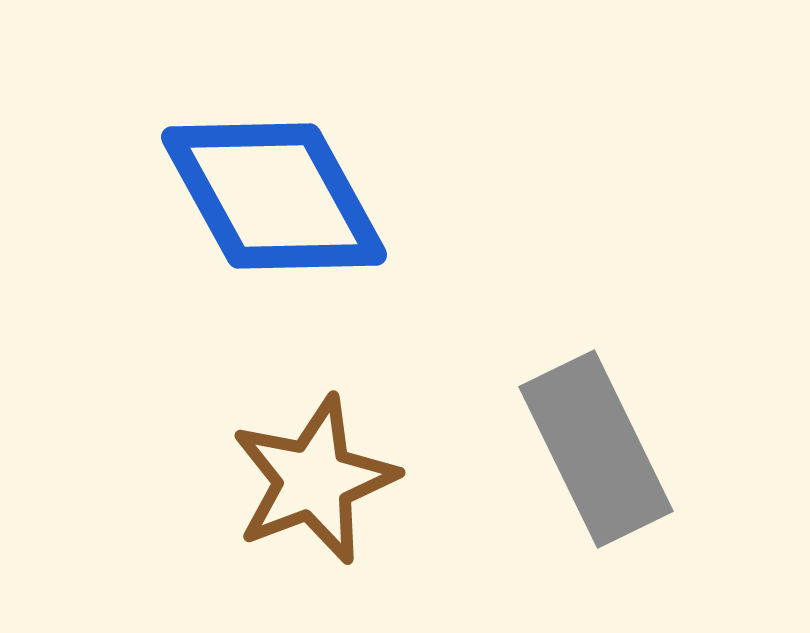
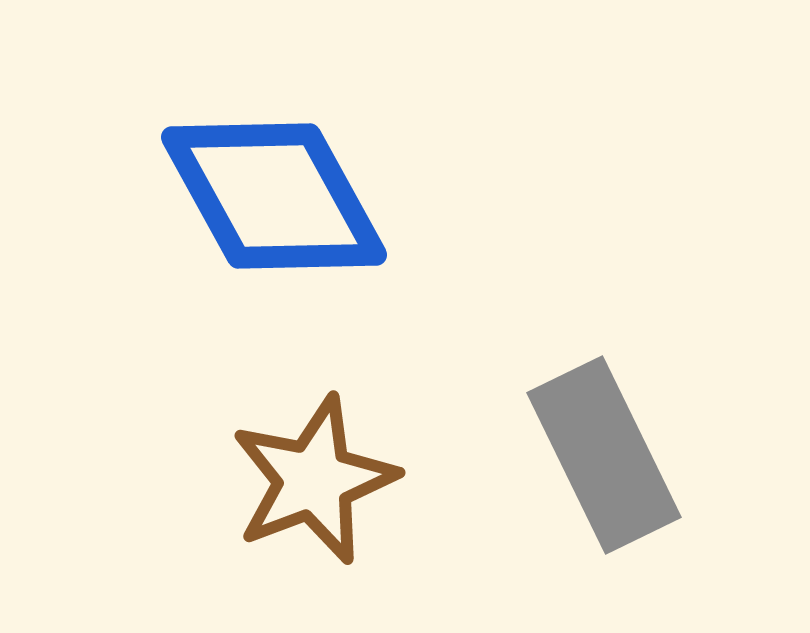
gray rectangle: moved 8 px right, 6 px down
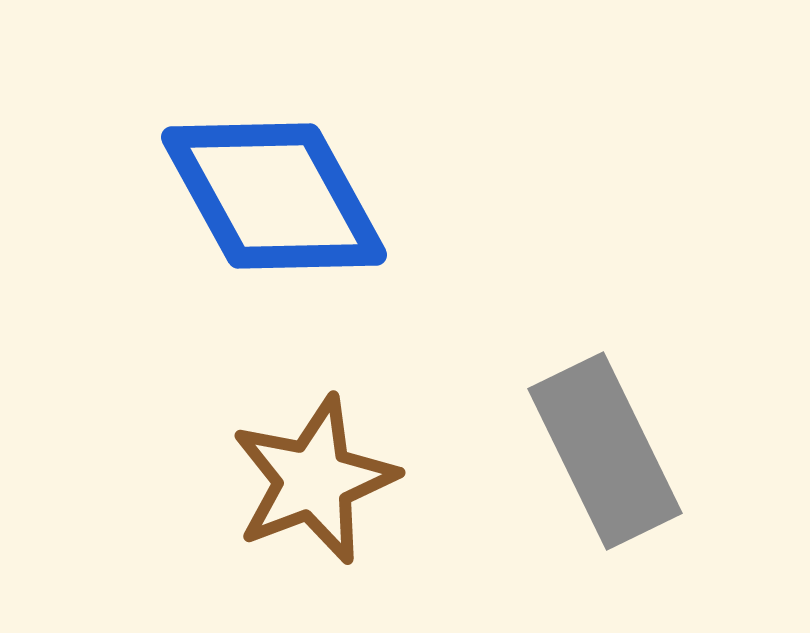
gray rectangle: moved 1 px right, 4 px up
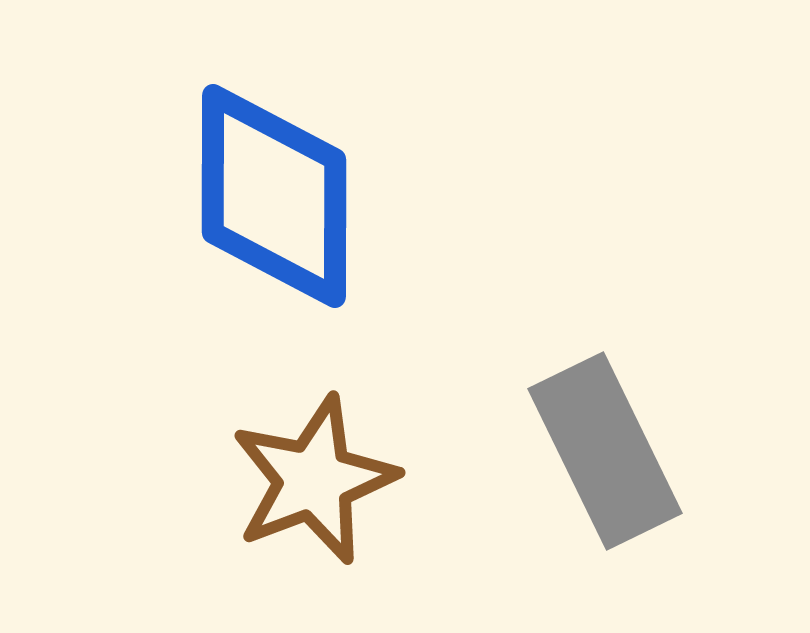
blue diamond: rotated 29 degrees clockwise
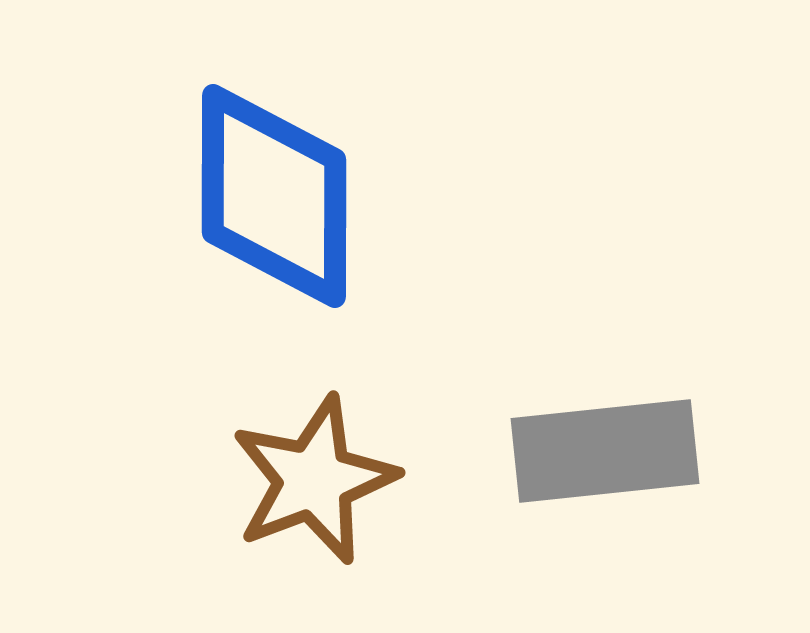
gray rectangle: rotated 70 degrees counterclockwise
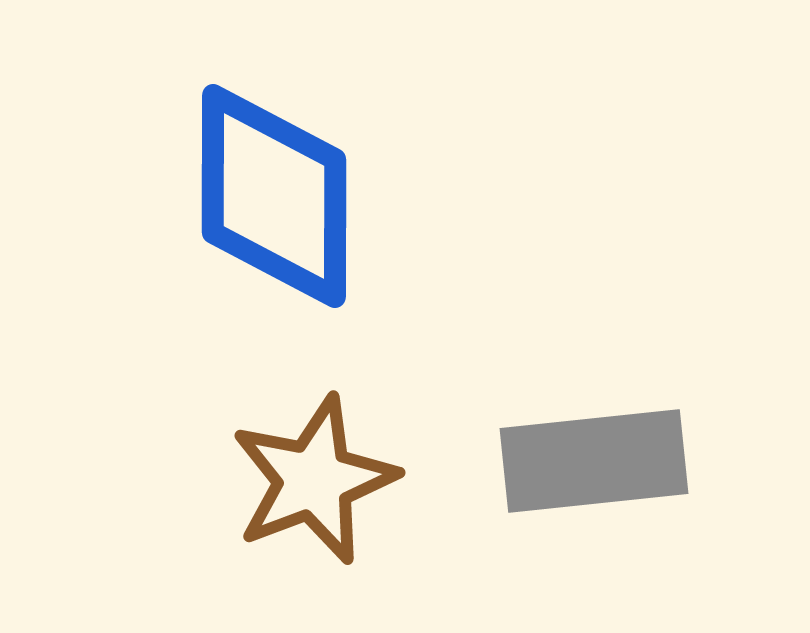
gray rectangle: moved 11 px left, 10 px down
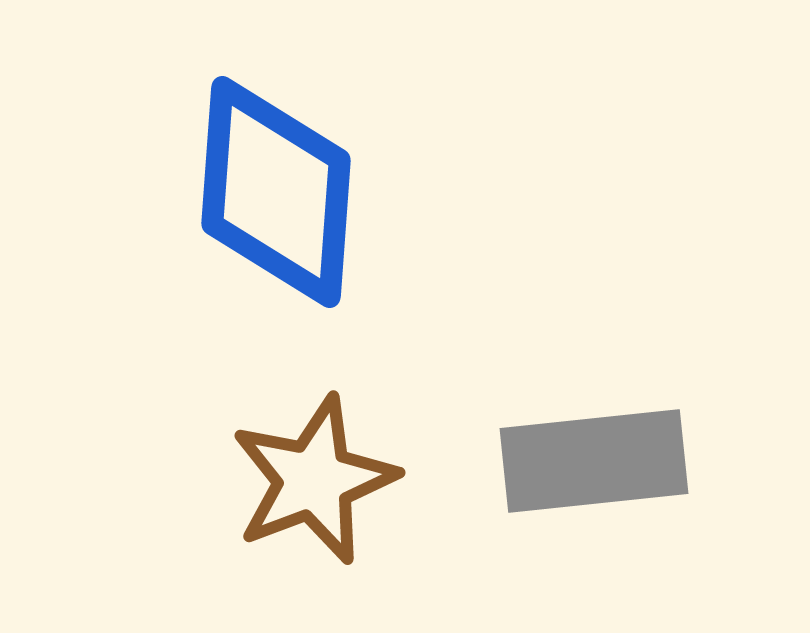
blue diamond: moved 2 px right, 4 px up; rotated 4 degrees clockwise
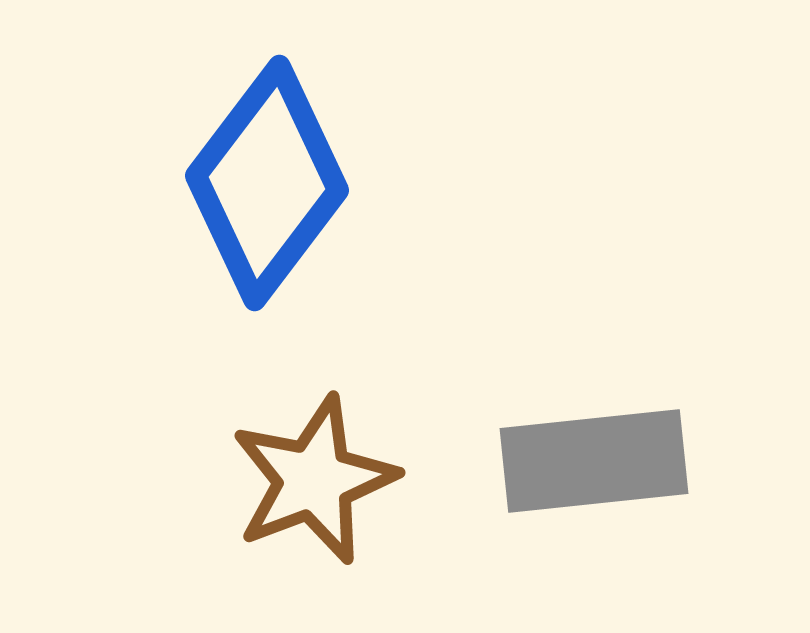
blue diamond: moved 9 px left, 9 px up; rotated 33 degrees clockwise
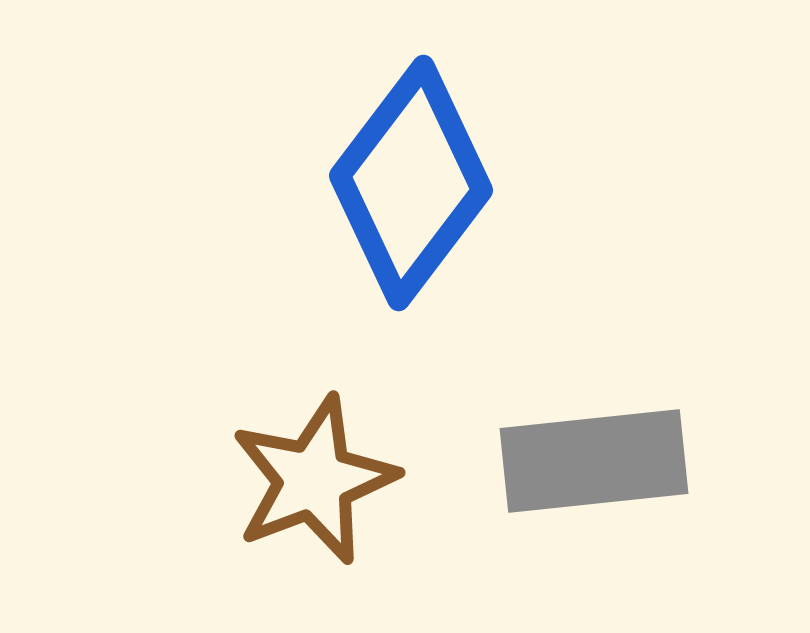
blue diamond: moved 144 px right
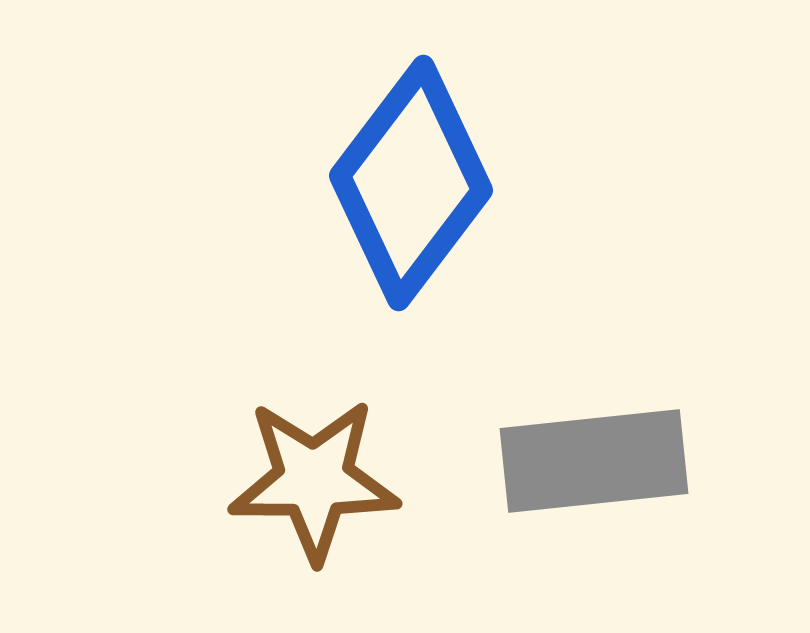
brown star: rotated 21 degrees clockwise
